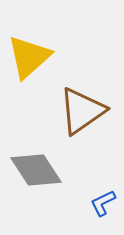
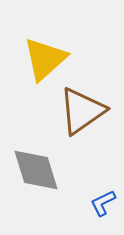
yellow triangle: moved 16 px right, 2 px down
gray diamond: rotated 16 degrees clockwise
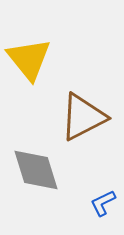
yellow triangle: moved 16 px left; rotated 27 degrees counterclockwise
brown triangle: moved 1 px right, 6 px down; rotated 8 degrees clockwise
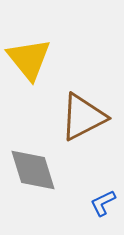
gray diamond: moved 3 px left
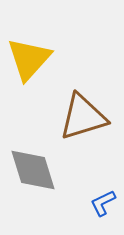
yellow triangle: rotated 21 degrees clockwise
brown triangle: rotated 10 degrees clockwise
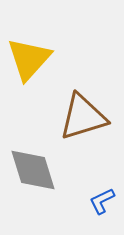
blue L-shape: moved 1 px left, 2 px up
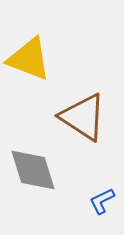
yellow triangle: rotated 51 degrees counterclockwise
brown triangle: rotated 50 degrees clockwise
